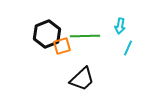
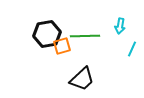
black hexagon: rotated 12 degrees clockwise
cyan line: moved 4 px right, 1 px down
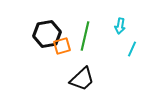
green line: rotated 76 degrees counterclockwise
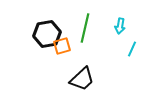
green line: moved 8 px up
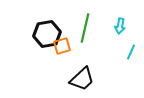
cyan line: moved 1 px left, 3 px down
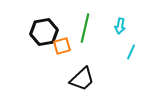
black hexagon: moved 3 px left, 2 px up
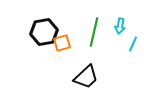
green line: moved 9 px right, 4 px down
orange square: moved 3 px up
cyan line: moved 2 px right, 8 px up
black trapezoid: moved 4 px right, 2 px up
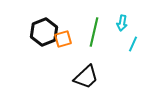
cyan arrow: moved 2 px right, 3 px up
black hexagon: rotated 12 degrees counterclockwise
orange square: moved 1 px right, 4 px up
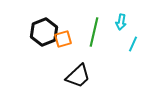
cyan arrow: moved 1 px left, 1 px up
black trapezoid: moved 8 px left, 1 px up
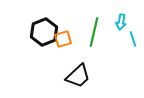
cyan line: moved 5 px up; rotated 42 degrees counterclockwise
